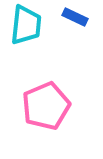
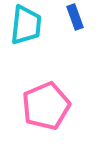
blue rectangle: rotated 45 degrees clockwise
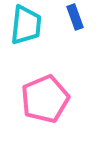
pink pentagon: moved 1 px left, 7 px up
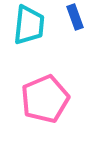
cyan trapezoid: moved 3 px right
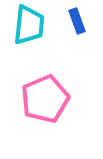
blue rectangle: moved 2 px right, 4 px down
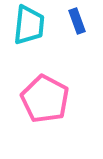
pink pentagon: rotated 21 degrees counterclockwise
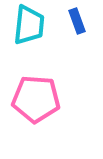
pink pentagon: moved 9 px left; rotated 24 degrees counterclockwise
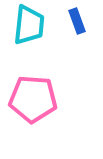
pink pentagon: moved 3 px left
